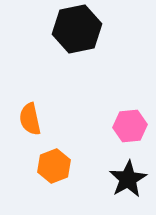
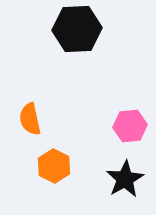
black hexagon: rotated 9 degrees clockwise
orange hexagon: rotated 12 degrees counterclockwise
black star: moved 3 px left
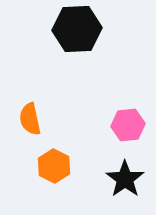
pink hexagon: moved 2 px left, 1 px up
black star: rotated 6 degrees counterclockwise
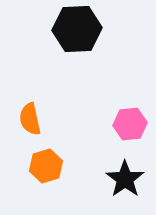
pink hexagon: moved 2 px right, 1 px up
orange hexagon: moved 8 px left; rotated 16 degrees clockwise
